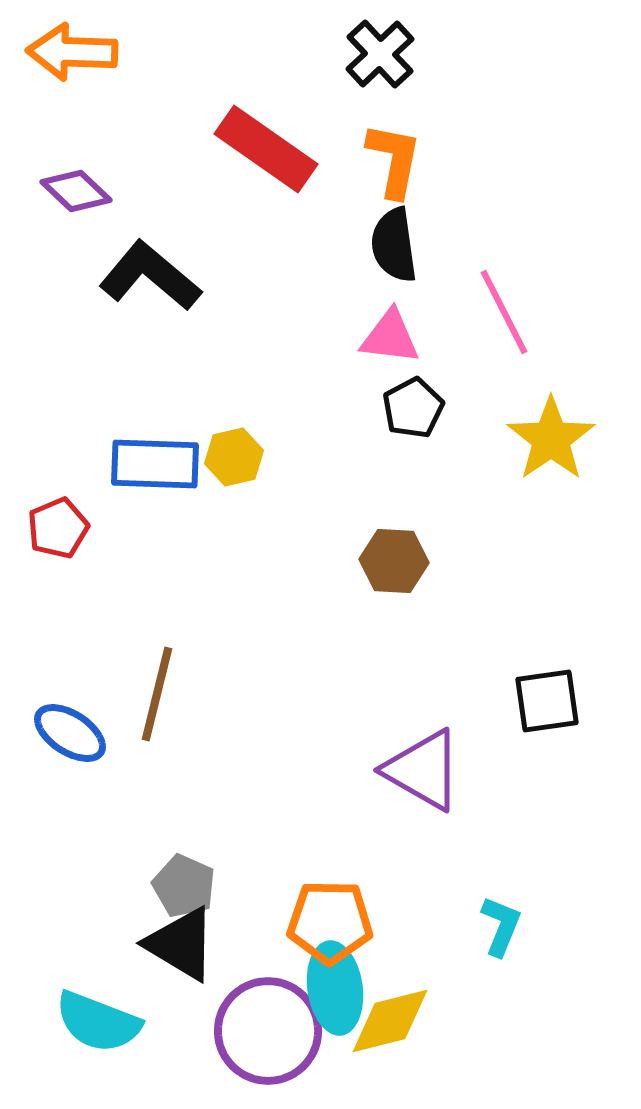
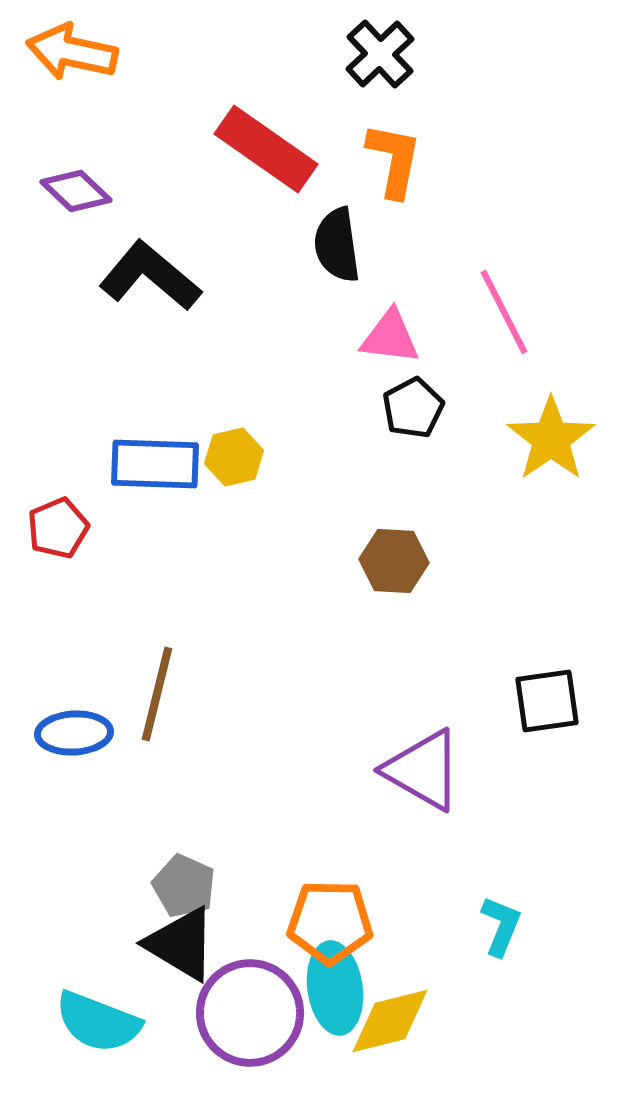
orange arrow: rotated 10 degrees clockwise
black semicircle: moved 57 px left
blue ellipse: moved 4 px right; rotated 36 degrees counterclockwise
purple circle: moved 18 px left, 18 px up
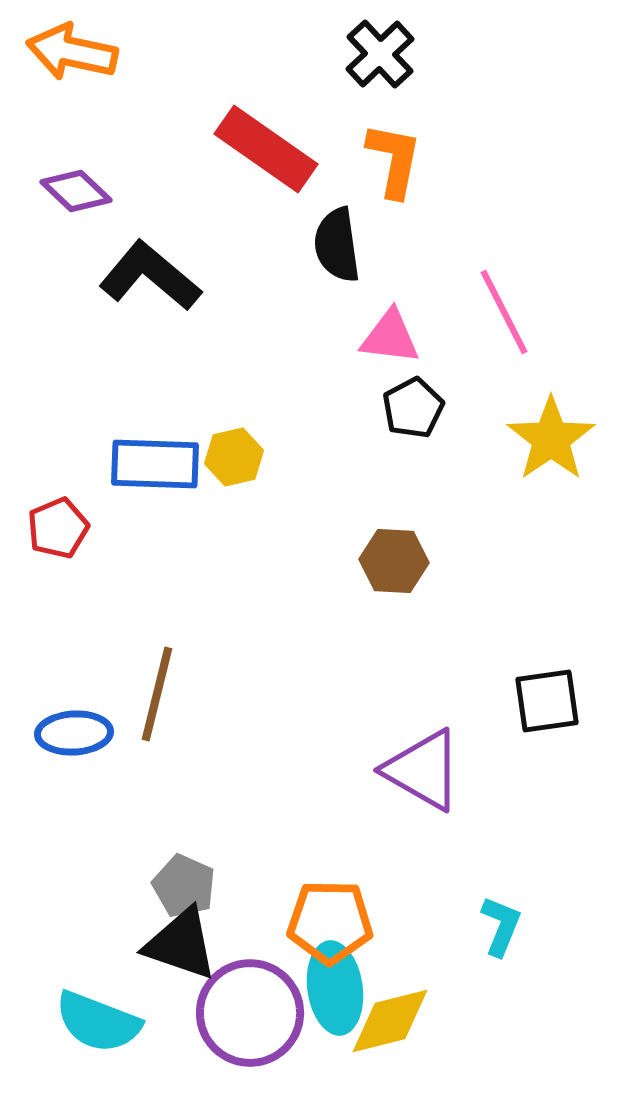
black triangle: rotated 12 degrees counterclockwise
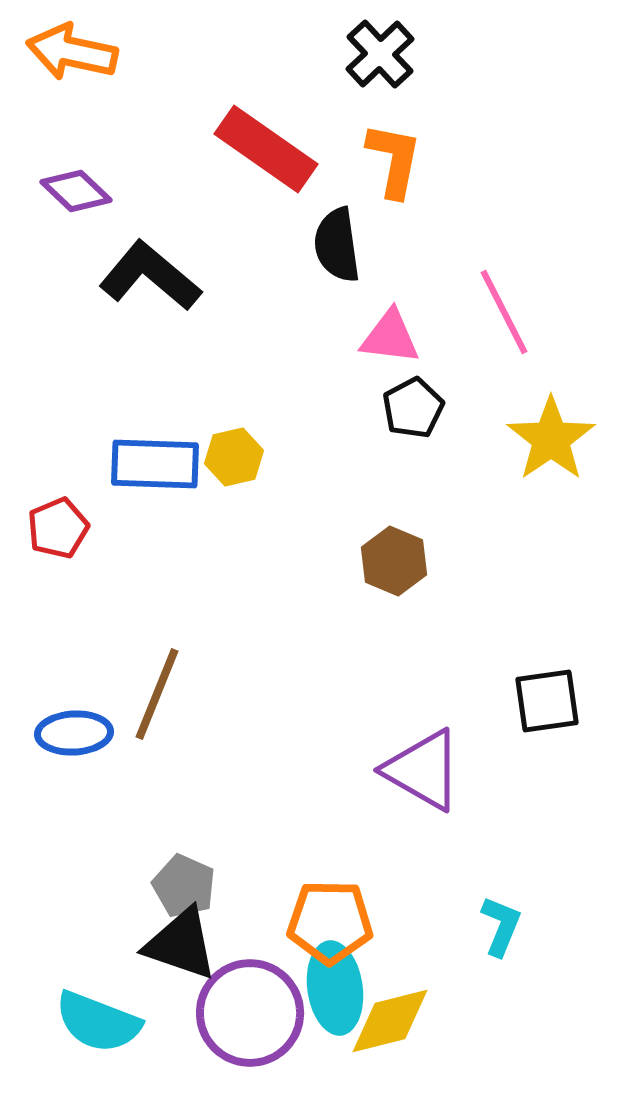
brown hexagon: rotated 20 degrees clockwise
brown line: rotated 8 degrees clockwise
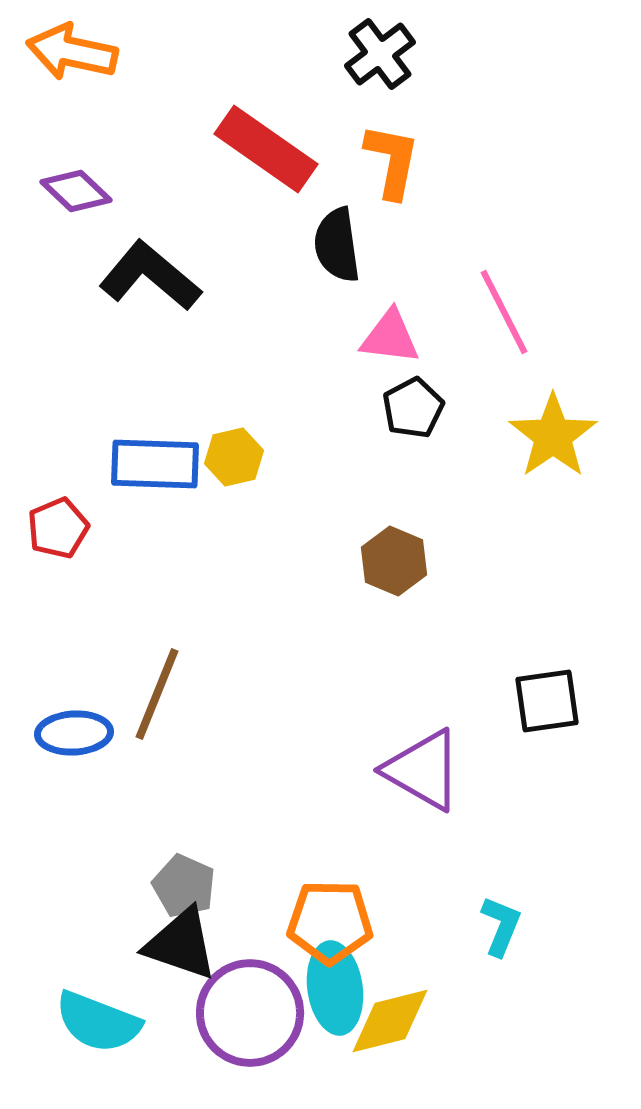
black cross: rotated 6 degrees clockwise
orange L-shape: moved 2 px left, 1 px down
yellow star: moved 2 px right, 3 px up
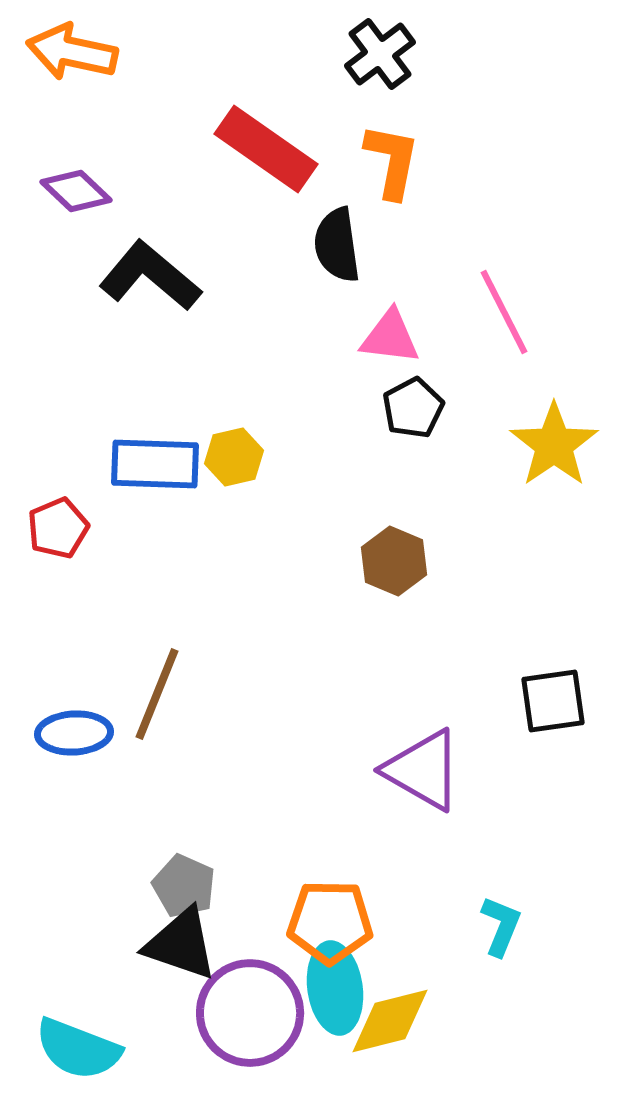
yellow star: moved 1 px right, 9 px down
black square: moved 6 px right
cyan semicircle: moved 20 px left, 27 px down
